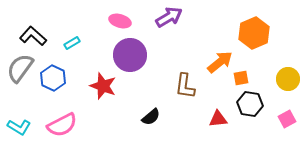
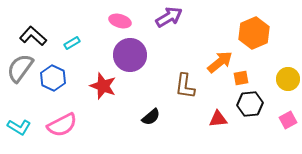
black hexagon: rotated 15 degrees counterclockwise
pink square: moved 1 px right, 1 px down
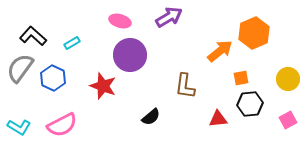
orange arrow: moved 11 px up
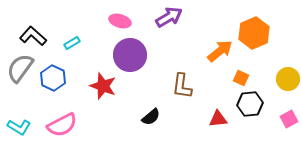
orange square: rotated 35 degrees clockwise
brown L-shape: moved 3 px left
pink square: moved 1 px right, 1 px up
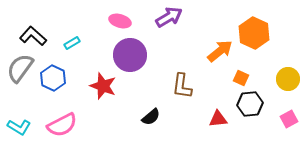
orange hexagon: rotated 12 degrees counterclockwise
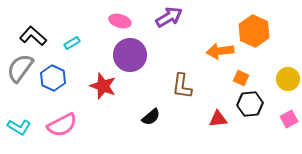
orange hexagon: moved 2 px up
orange arrow: rotated 148 degrees counterclockwise
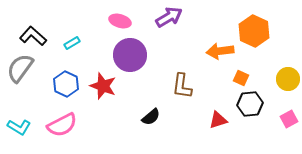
blue hexagon: moved 13 px right, 6 px down
red triangle: moved 1 px down; rotated 12 degrees counterclockwise
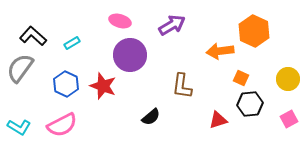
purple arrow: moved 3 px right, 8 px down
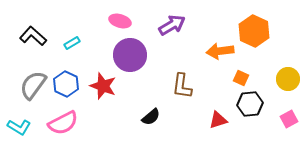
gray semicircle: moved 13 px right, 17 px down
pink semicircle: moved 1 px right, 2 px up
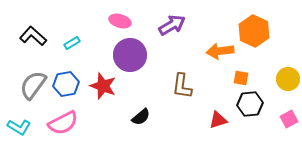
orange square: rotated 14 degrees counterclockwise
blue hexagon: rotated 25 degrees clockwise
black semicircle: moved 10 px left
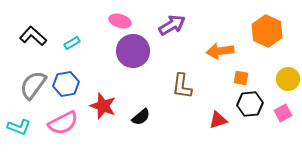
orange hexagon: moved 13 px right
purple circle: moved 3 px right, 4 px up
red star: moved 20 px down
pink square: moved 6 px left, 6 px up
cyan L-shape: rotated 10 degrees counterclockwise
